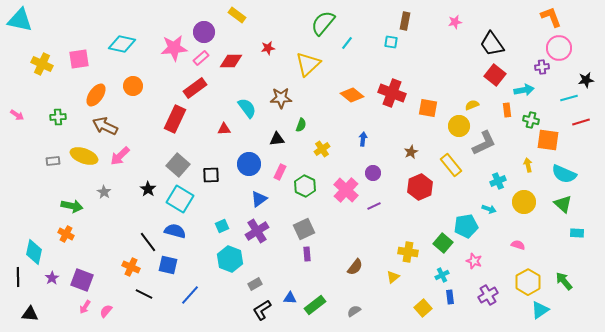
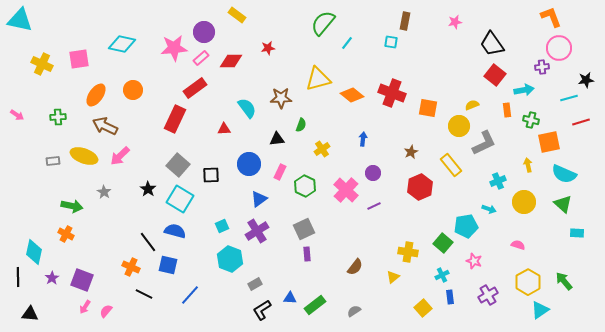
yellow triangle at (308, 64): moved 10 px right, 15 px down; rotated 28 degrees clockwise
orange circle at (133, 86): moved 4 px down
orange square at (548, 140): moved 1 px right, 2 px down; rotated 20 degrees counterclockwise
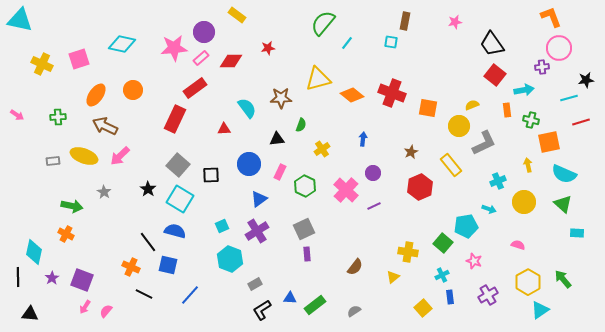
pink square at (79, 59): rotated 10 degrees counterclockwise
green arrow at (564, 281): moved 1 px left, 2 px up
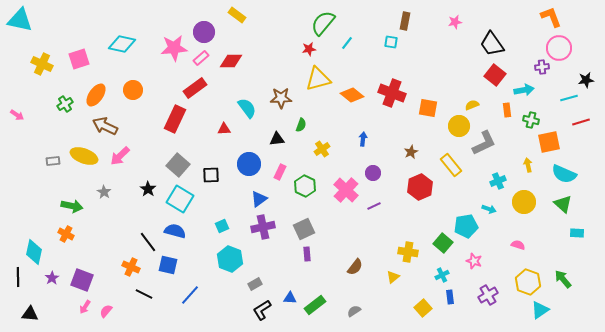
red star at (268, 48): moved 41 px right, 1 px down
green cross at (58, 117): moved 7 px right, 13 px up; rotated 28 degrees counterclockwise
purple cross at (257, 231): moved 6 px right, 4 px up; rotated 20 degrees clockwise
yellow hexagon at (528, 282): rotated 10 degrees counterclockwise
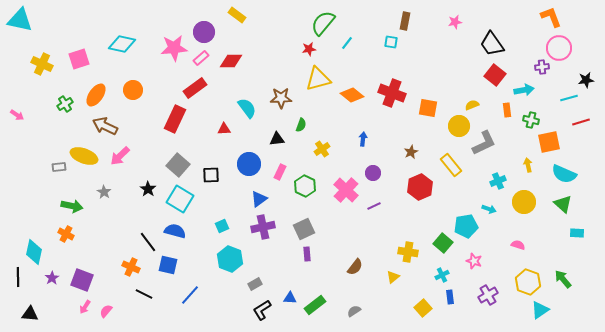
gray rectangle at (53, 161): moved 6 px right, 6 px down
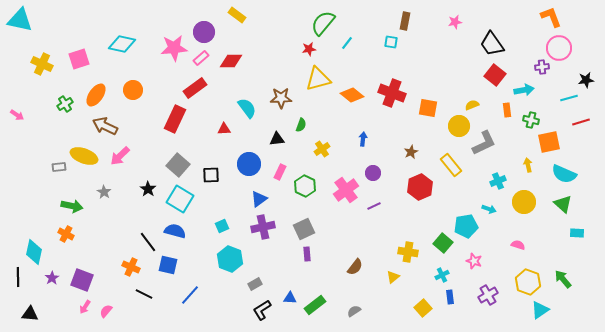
pink cross at (346, 190): rotated 10 degrees clockwise
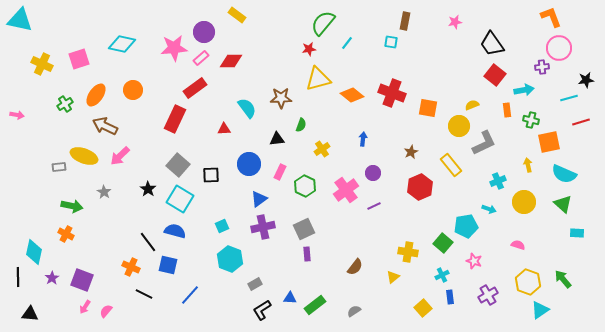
pink arrow at (17, 115): rotated 24 degrees counterclockwise
